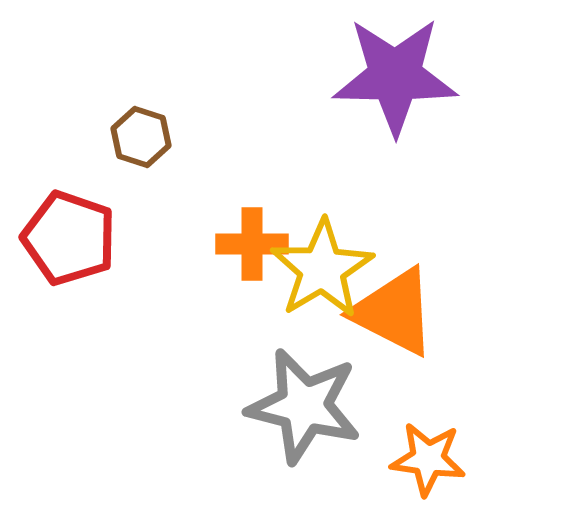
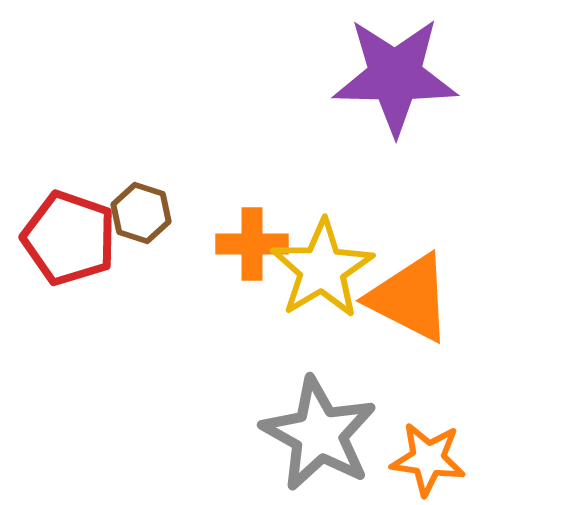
brown hexagon: moved 76 px down
orange triangle: moved 16 px right, 14 px up
gray star: moved 15 px right, 28 px down; rotated 15 degrees clockwise
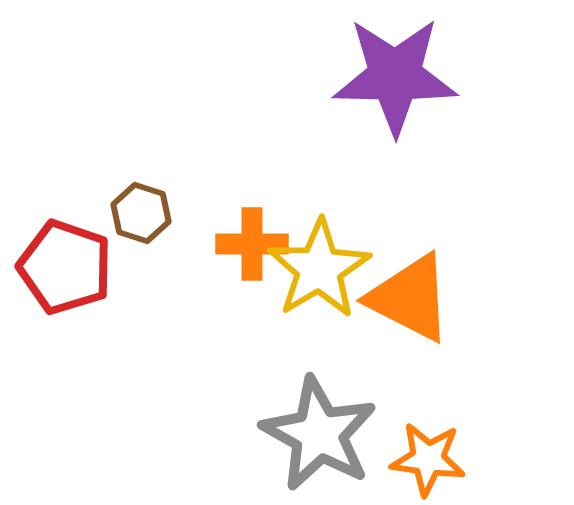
red pentagon: moved 4 px left, 29 px down
yellow star: moved 3 px left
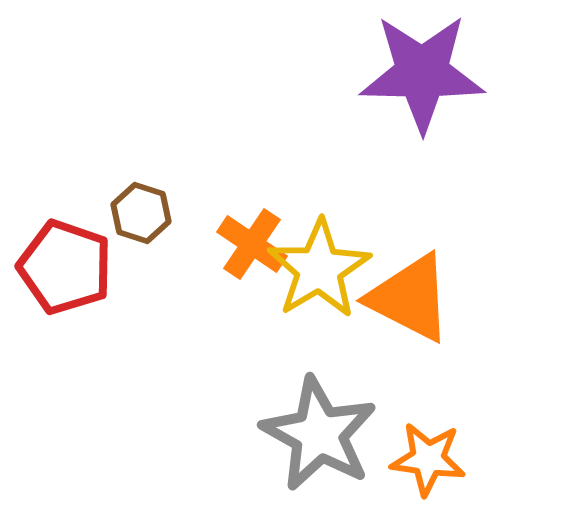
purple star: moved 27 px right, 3 px up
orange cross: rotated 34 degrees clockwise
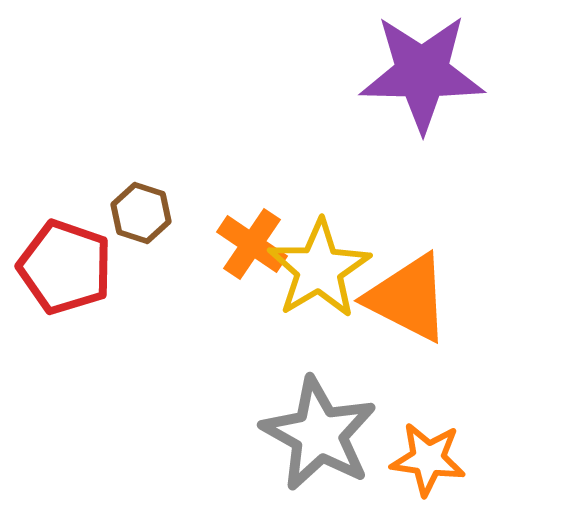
orange triangle: moved 2 px left
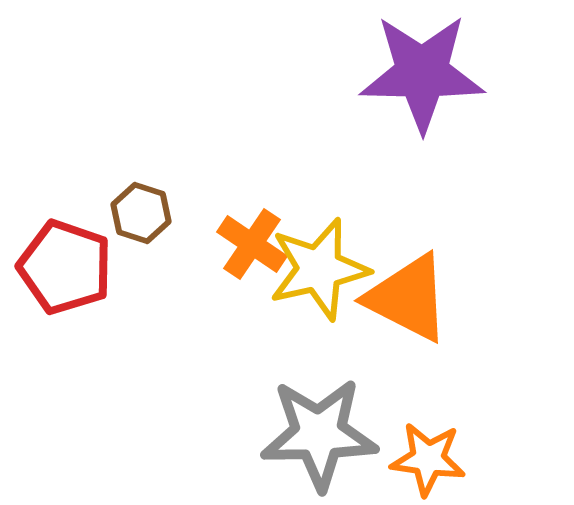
yellow star: rotated 18 degrees clockwise
gray star: rotated 30 degrees counterclockwise
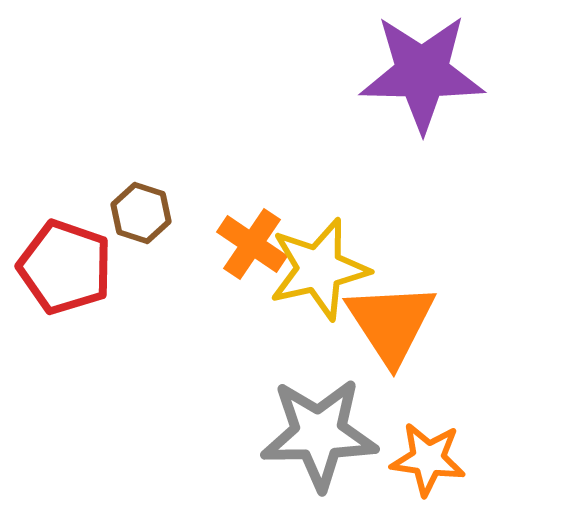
orange triangle: moved 17 px left, 25 px down; rotated 30 degrees clockwise
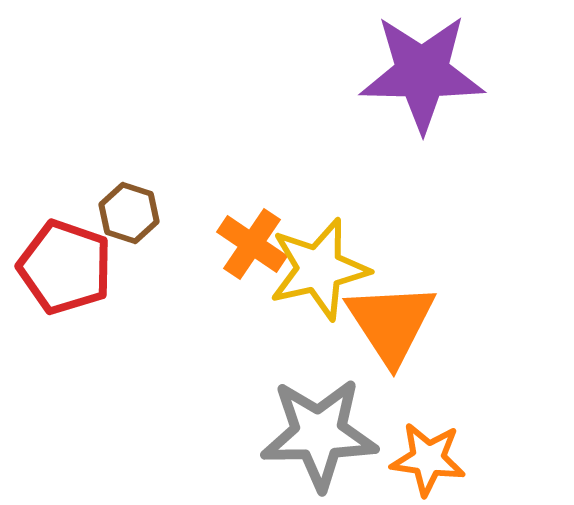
brown hexagon: moved 12 px left
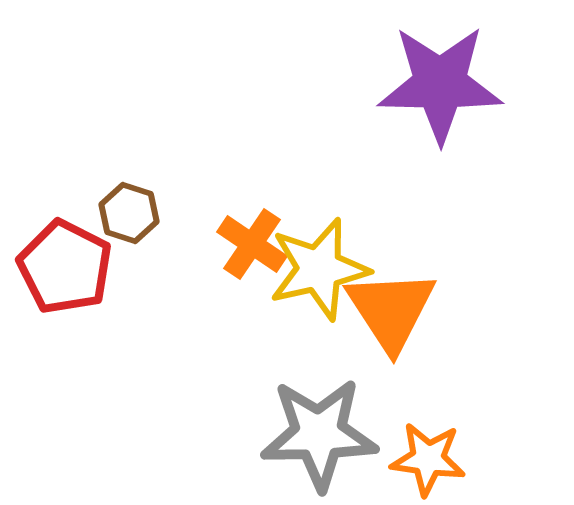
purple star: moved 18 px right, 11 px down
red pentagon: rotated 8 degrees clockwise
orange triangle: moved 13 px up
